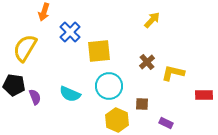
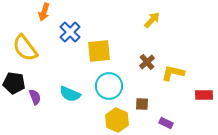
yellow semicircle: rotated 68 degrees counterclockwise
black pentagon: moved 2 px up
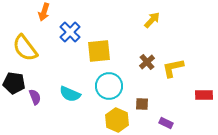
yellow L-shape: moved 5 px up; rotated 25 degrees counterclockwise
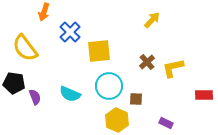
brown square: moved 6 px left, 5 px up
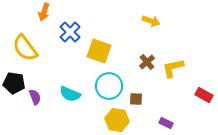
yellow arrow: moved 1 px left, 1 px down; rotated 66 degrees clockwise
yellow square: rotated 25 degrees clockwise
red rectangle: rotated 30 degrees clockwise
yellow hexagon: rotated 15 degrees counterclockwise
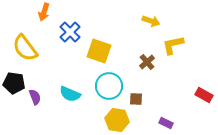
yellow L-shape: moved 23 px up
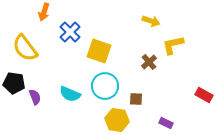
brown cross: moved 2 px right
cyan circle: moved 4 px left
